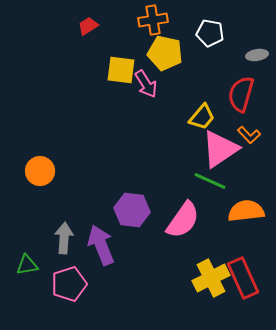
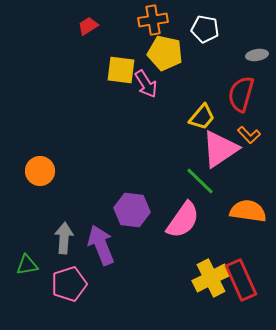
white pentagon: moved 5 px left, 4 px up
green line: moved 10 px left; rotated 20 degrees clockwise
orange semicircle: moved 2 px right; rotated 15 degrees clockwise
red rectangle: moved 2 px left, 2 px down
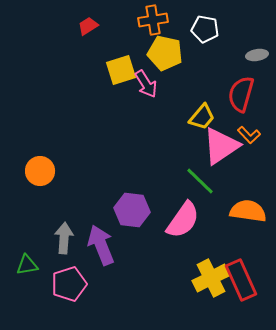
yellow square: rotated 24 degrees counterclockwise
pink triangle: moved 1 px right, 3 px up
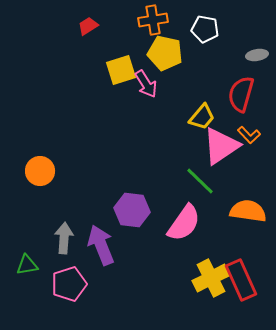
pink semicircle: moved 1 px right, 3 px down
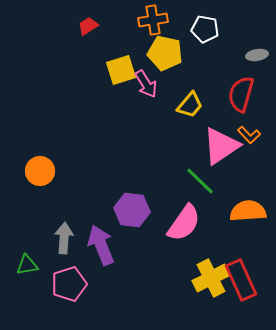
yellow trapezoid: moved 12 px left, 12 px up
orange semicircle: rotated 12 degrees counterclockwise
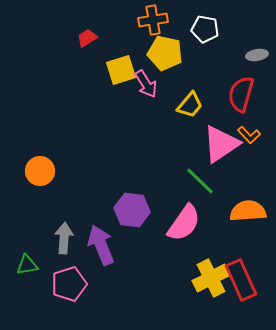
red trapezoid: moved 1 px left, 12 px down
pink triangle: moved 2 px up
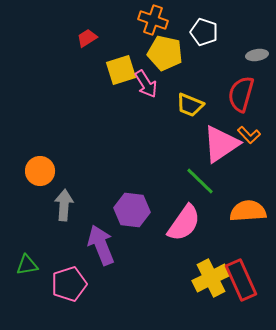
orange cross: rotated 28 degrees clockwise
white pentagon: moved 1 px left, 3 px down; rotated 8 degrees clockwise
yellow trapezoid: rotated 72 degrees clockwise
gray arrow: moved 33 px up
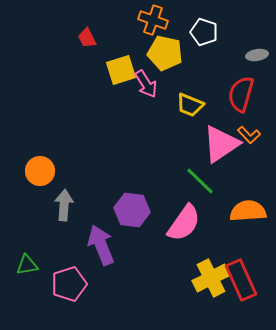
red trapezoid: rotated 85 degrees counterclockwise
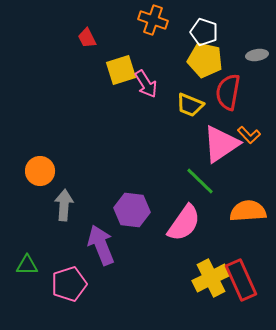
yellow pentagon: moved 40 px right, 7 px down
red semicircle: moved 13 px left, 2 px up; rotated 6 degrees counterclockwise
green triangle: rotated 10 degrees clockwise
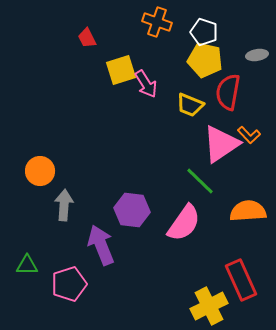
orange cross: moved 4 px right, 2 px down
yellow cross: moved 2 px left, 28 px down
